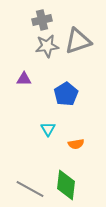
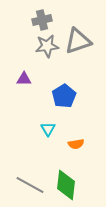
blue pentagon: moved 2 px left, 2 px down
gray line: moved 4 px up
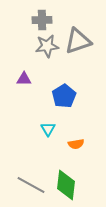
gray cross: rotated 12 degrees clockwise
gray line: moved 1 px right
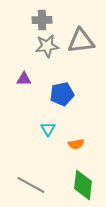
gray triangle: moved 3 px right; rotated 12 degrees clockwise
blue pentagon: moved 2 px left, 2 px up; rotated 20 degrees clockwise
green diamond: moved 17 px right
